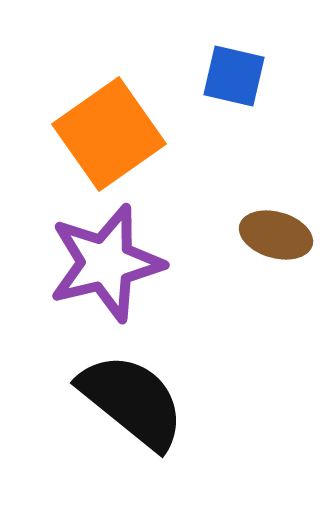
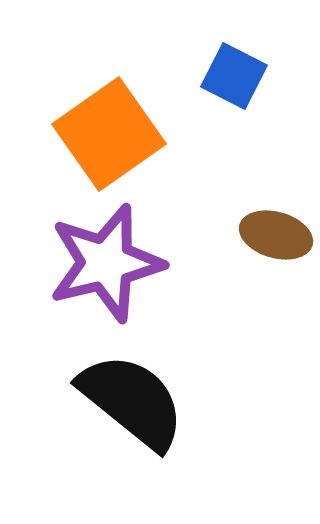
blue square: rotated 14 degrees clockwise
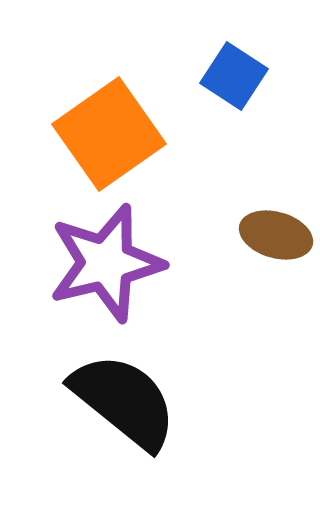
blue square: rotated 6 degrees clockwise
black semicircle: moved 8 px left
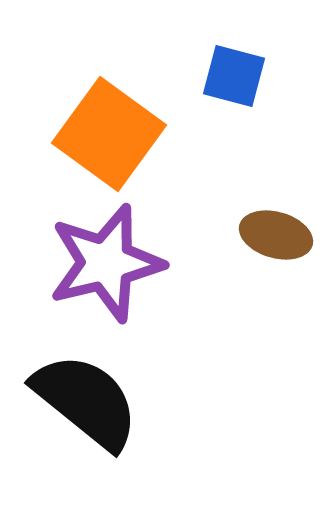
blue square: rotated 18 degrees counterclockwise
orange square: rotated 19 degrees counterclockwise
black semicircle: moved 38 px left
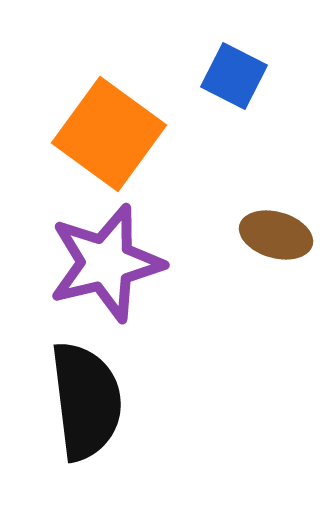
blue square: rotated 12 degrees clockwise
black semicircle: rotated 44 degrees clockwise
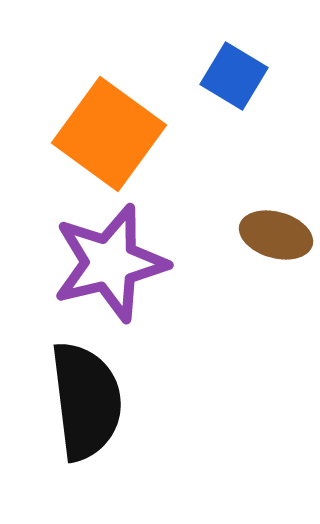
blue square: rotated 4 degrees clockwise
purple star: moved 4 px right
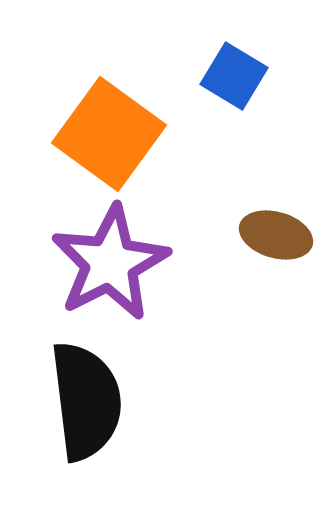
purple star: rotated 13 degrees counterclockwise
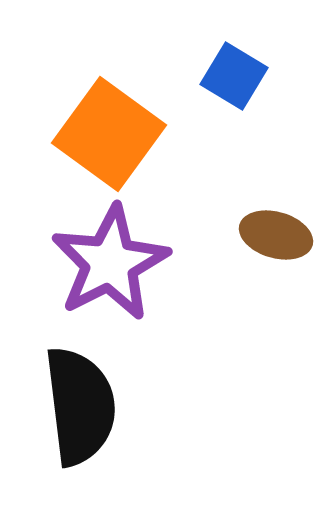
black semicircle: moved 6 px left, 5 px down
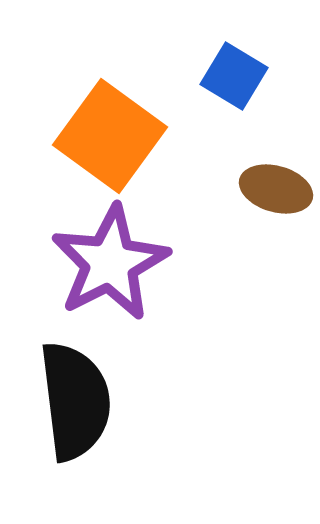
orange square: moved 1 px right, 2 px down
brown ellipse: moved 46 px up
black semicircle: moved 5 px left, 5 px up
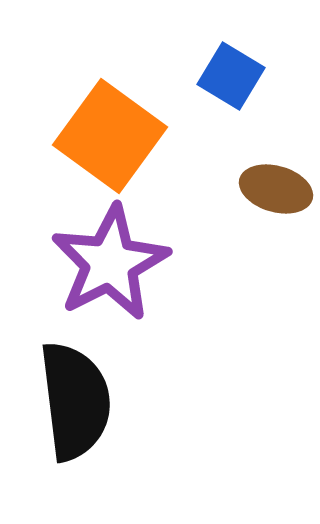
blue square: moved 3 px left
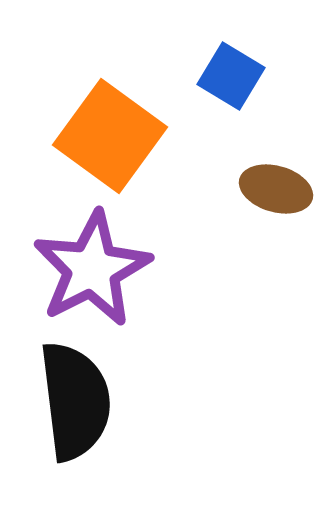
purple star: moved 18 px left, 6 px down
